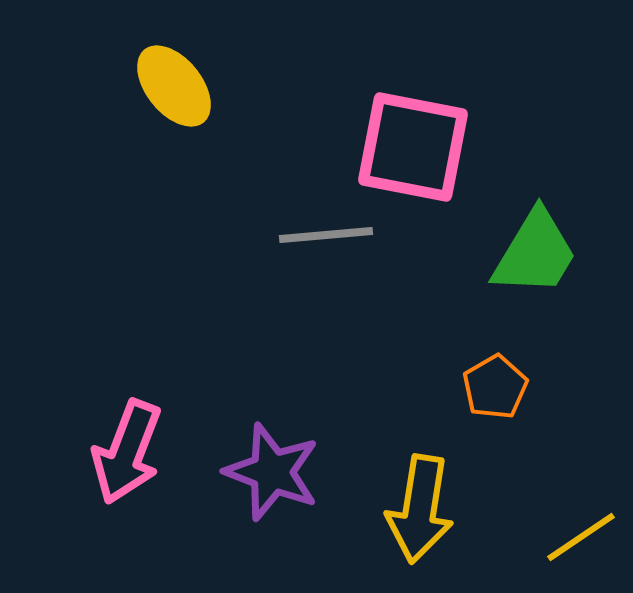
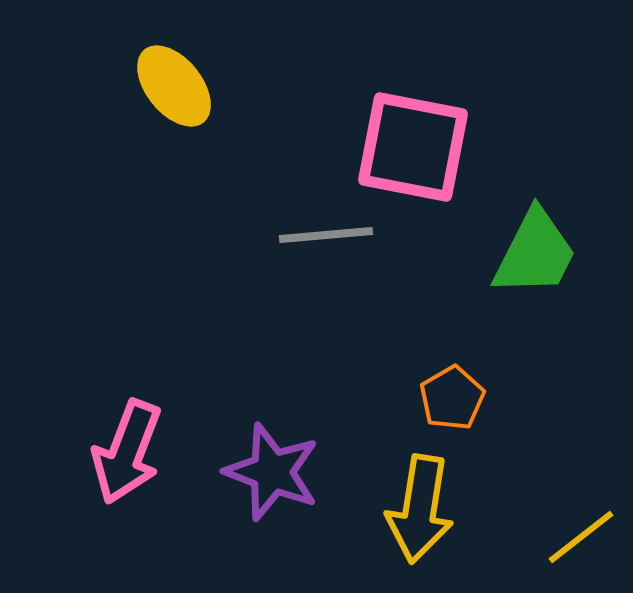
green trapezoid: rotated 4 degrees counterclockwise
orange pentagon: moved 43 px left, 11 px down
yellow line: rotated 4 degrees counterclockwise
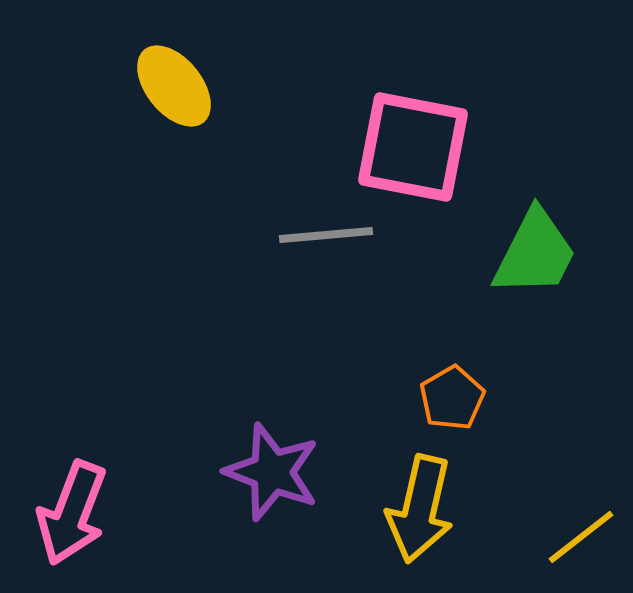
pink arrow: moved 55 px left, 61 px down
yellow arrow: rotated 4 degrees clockwise
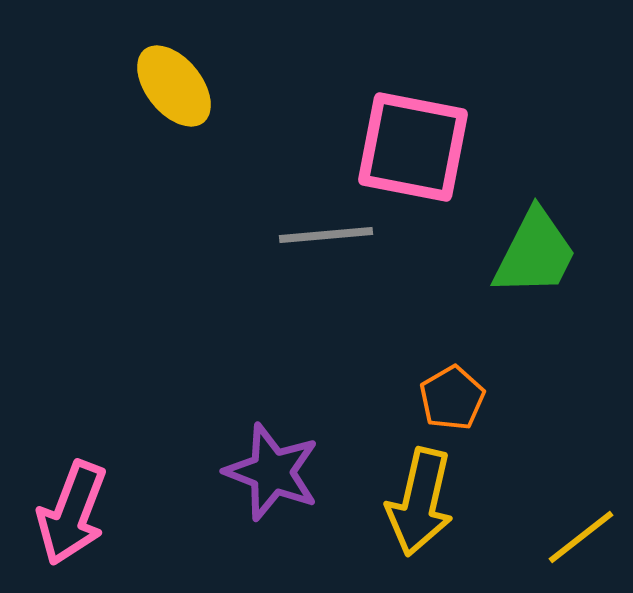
yellow arrow: moved 7 px up
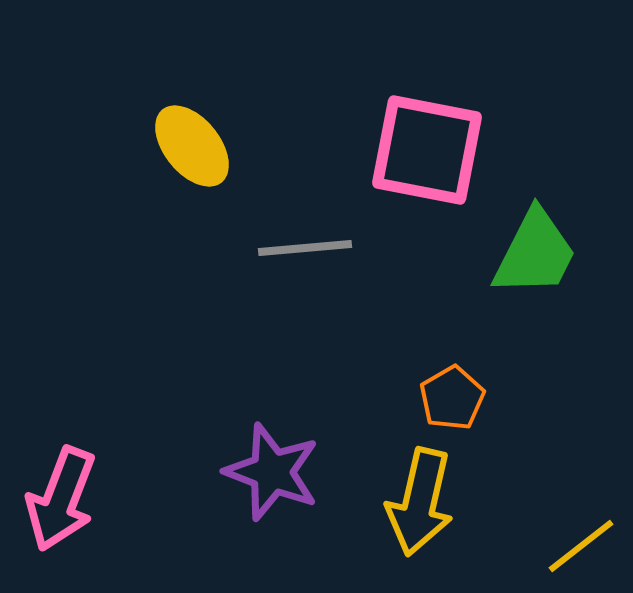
yellow ellipse: moved 18 px right, 60 px down
pink square: moved 14 px right, 3 px down
gray line: moved 21 px left, 13 px down
pink arrow: moved 11 px left, 14 px up
yellow line: moved 9 px down
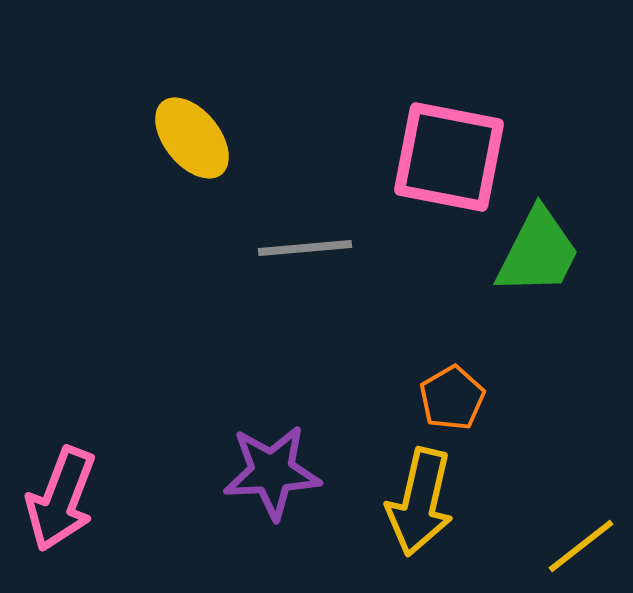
yellow ellipse: moved 8 px up
pink square: moved 22 px right, 7 px down
green trapezoid: moved 3 px right, 1 px up
purple star: rotated 24 degrees counterclockwise
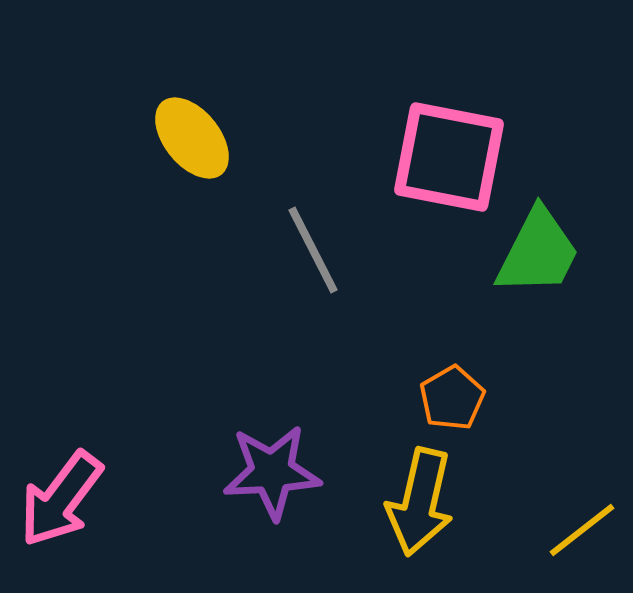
gray line: moved 8 px right, 2 px down; rotated 68 degrees clockwise
pink arrow: rotated 16 degrees clockwise
yellow line: moved 1 px right, 16 px up
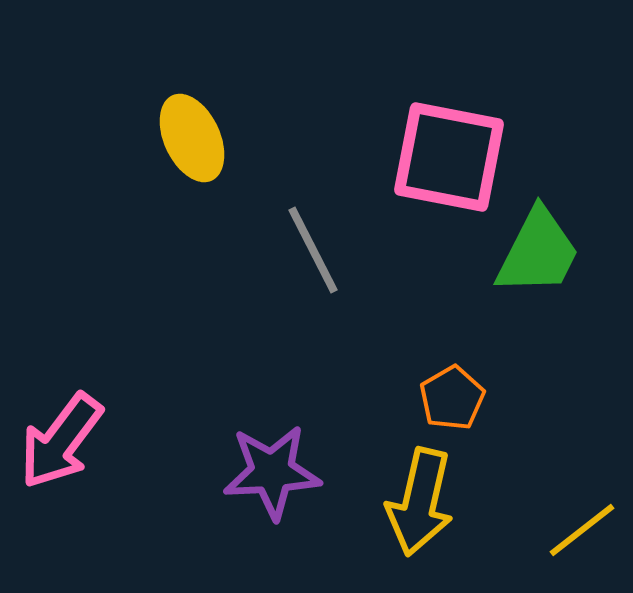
yellow ellipse: rotated 14 degrees clockwise
pink arrow: moved 58 px up
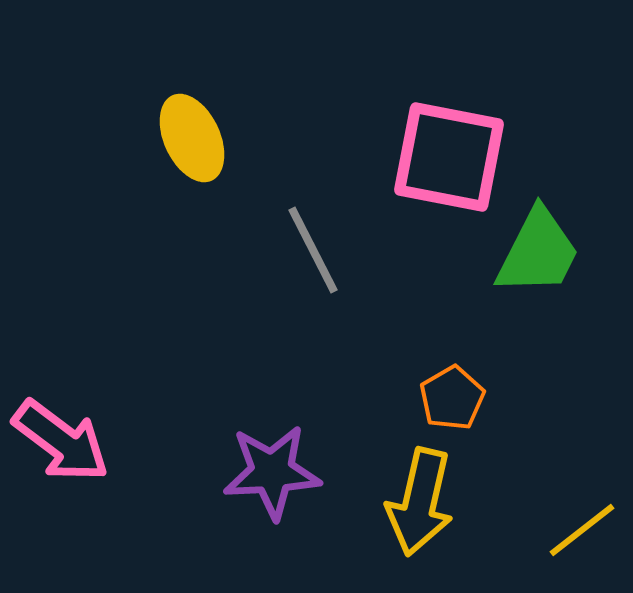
pink arrow: rotated 90 degrees counterclockwise
